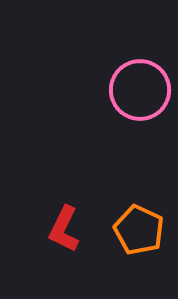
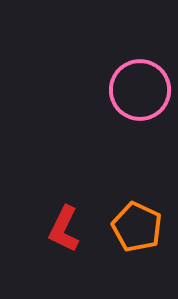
orange pentagon: moved 2 px left, 3 px up
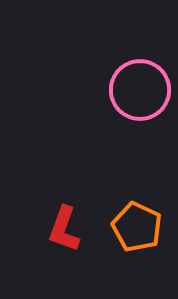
red L-shape: rotated 6 degrees counterclockwise
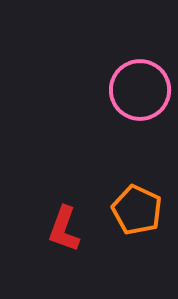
orange pentagon: moved 17 px up
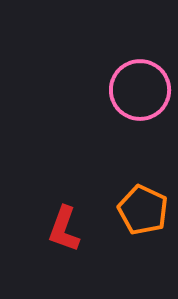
orange pentagon: moved 6 px right
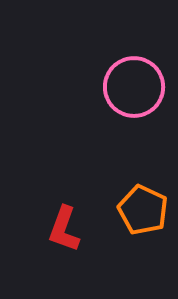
pink circle: moved 6 px left, 3 px up
